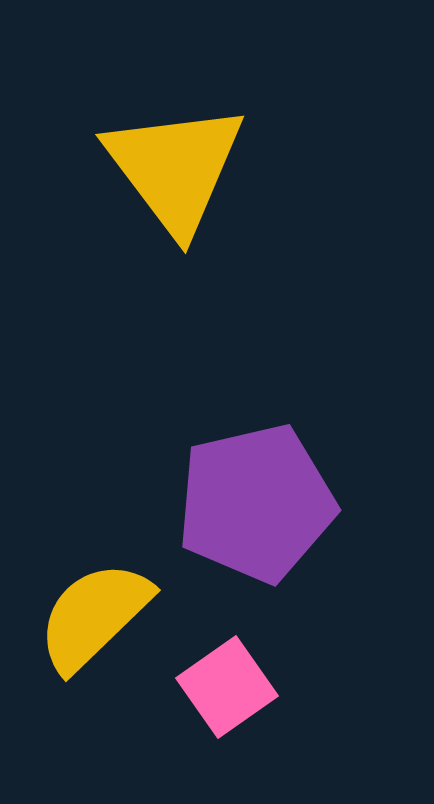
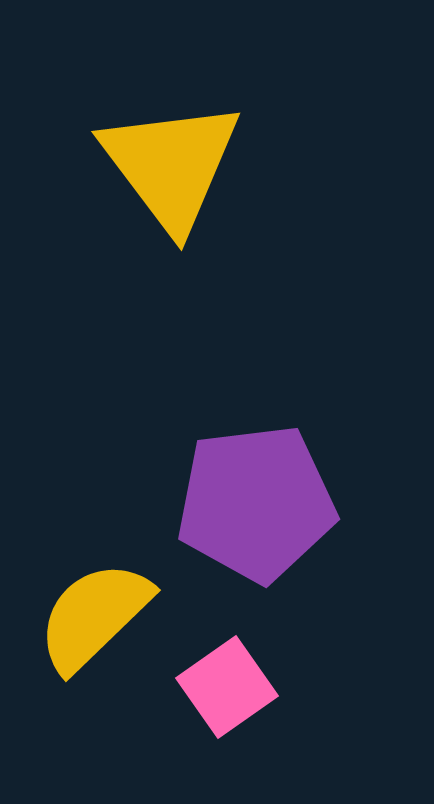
yellow triangle: moved 4 px left, 3 px up
purple pentagon: rotated 6 degrees clockwise
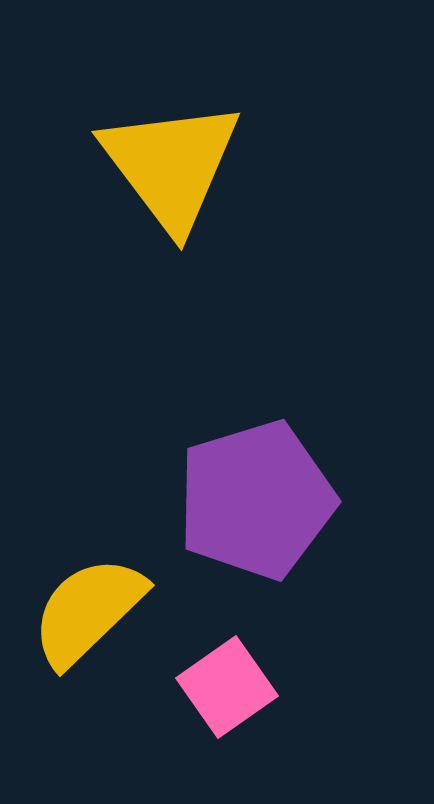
purple pentagon: moved 3 px up; rotated 10 degrees counterclockwise
yellow semicircle: moved 6 px left, 5 px up
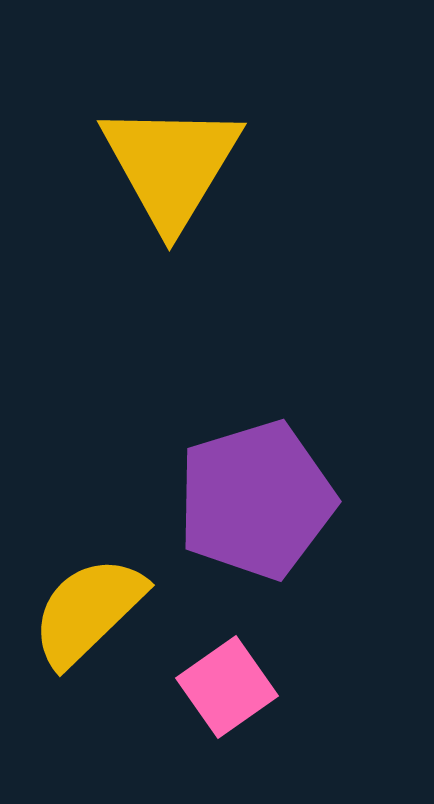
yellow triangle: rotated 8 degrees clockwise
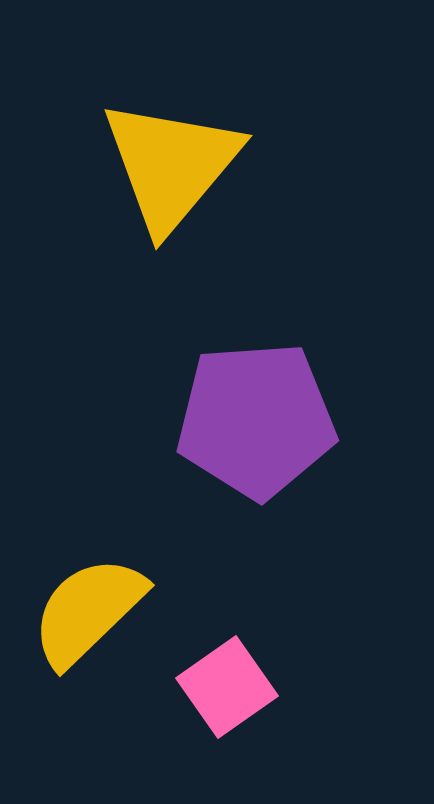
yellow triangle: rotated 9 degrees clockwise
purple pentagon: moved 80 px up; rotated 13 degrees clockwise
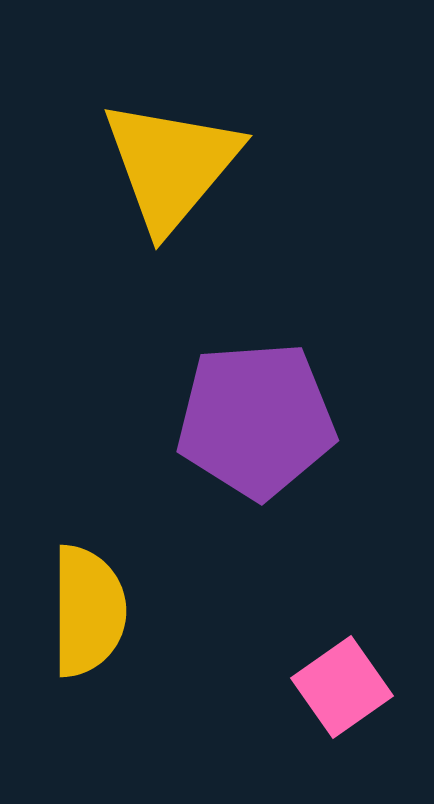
yellow semicircle: rotated 134 degrees clockwise
pink square: moved 115 px right
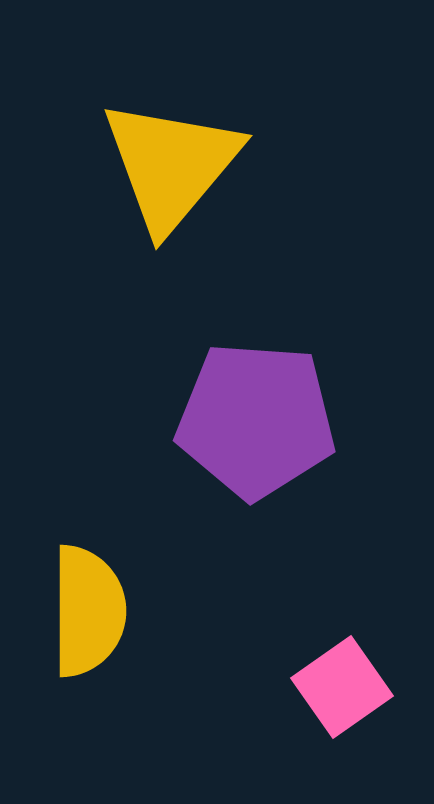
purple pentagon: rotated 8 degrees clockwise
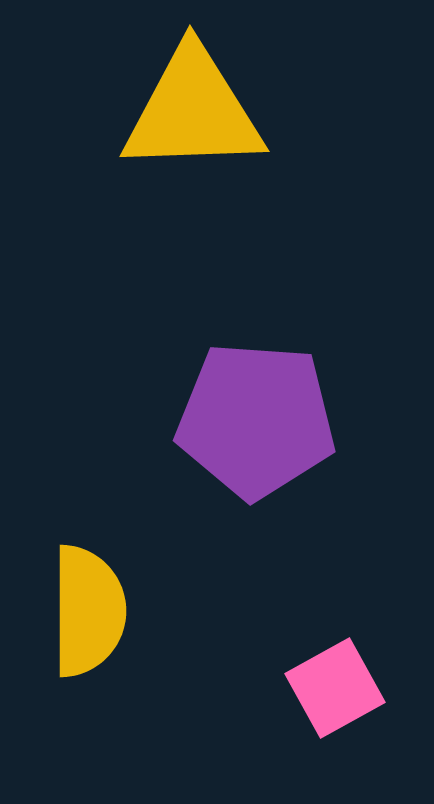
yellow triangle: moved 22 px right, 54 px up; rotated 48 degrees clockwise
pink square: moved 7 px left, 1 px down; rotated 6 degrees clockwise
